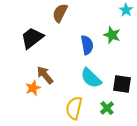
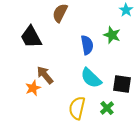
black trapezoid: moved 1 px left, 1 px up; rotated 80 degrees counterclockwise
yellow semicircle: moved 3 px right
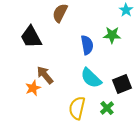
green star: rotated 18 degrees counterclockwise
black square: rotated 30 degrees counterclockwise
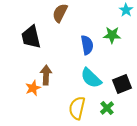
black trapezoid: rotated 15 degrees clockwise
brown arrow: moved 1 px right; rotated 42 degrees clockwise
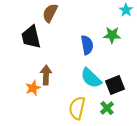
brown semicircle: moved 10 px left
black square: moved 7 px left, 1 px down
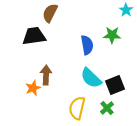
black trapezoid: moved 3 px right, 1 px up; rotated 95 degrees clockwise
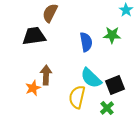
blue semicircle: moved 1 px left, 3 px up
yellow semicircle: moved 11 px up
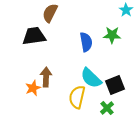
brown arrow: moved 2 px down
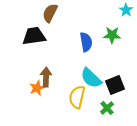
orange star: moved 4 px right
